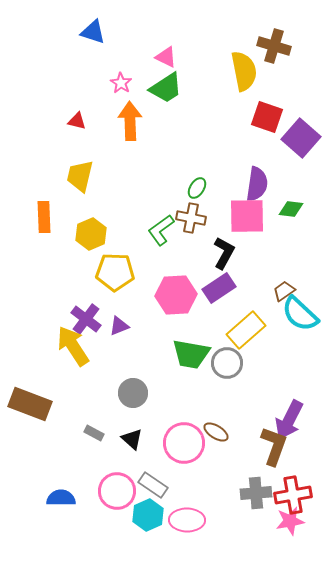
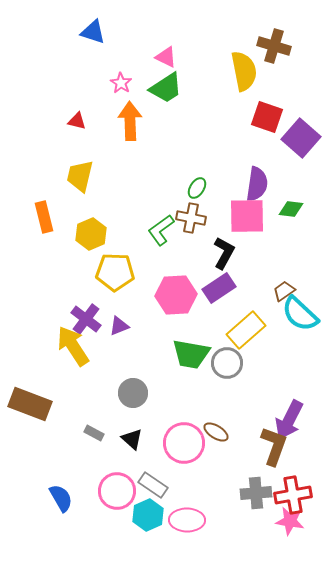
orange rectangle at (44, 217): rotated 12 degrees counterclockwise
blue semicircle at (61, 498): rotated 60 degrees clockwise
pink star at (290, 521): rotated 20 degrees clockwise
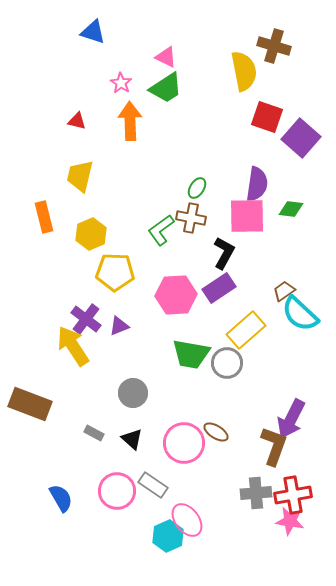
purple arrow at (289, 420): moved 2 px right, 1 px up
cyan hexagon at (148, 515): moved 20 px right, 21 px down
pink ellipse at (187, 520): rotated 52 degrees clockwise
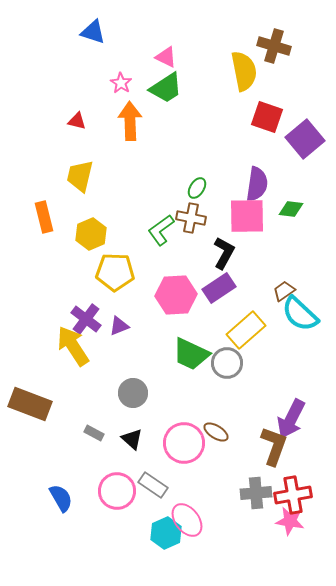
purple square at (301, 138): moved 4 px right, 1 px down; rotated 9 degrees clockwise
green trapezoid at (191, 354): rotated 15 degrees clockwise
cyan hexagon at (168, 536): moved 2 px left, 3 px up
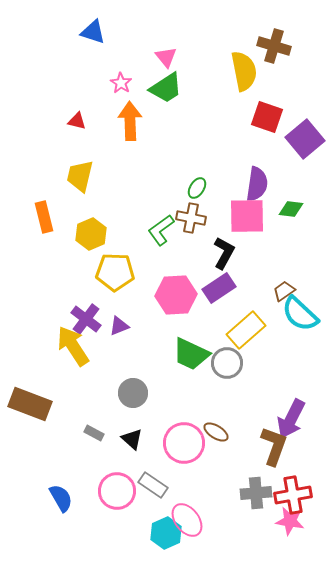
pink triangle at (166, 57): rotated 25 degrees clockwise
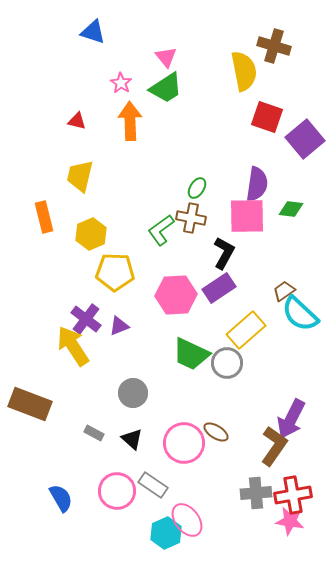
brown L-shape at (274, 446): rotated 15 degrees clockwise
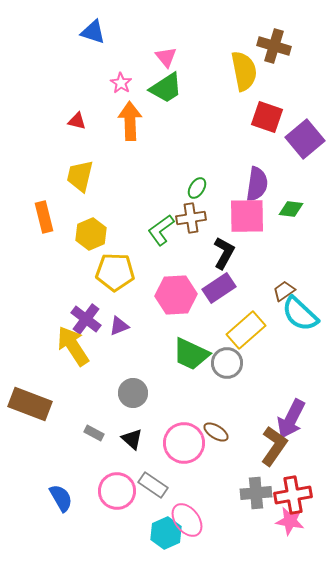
brown cross at (191, 218): rotated 20 degrees counterclockwise
